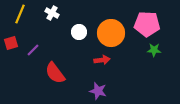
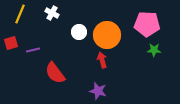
orange circle: moved 4 px left, 2 px down
purple line: rotated 32 degrees clockwise
red arrow: rotated 98 degrees counterclockwise
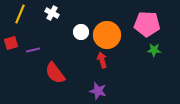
white circle: moved 2 px right
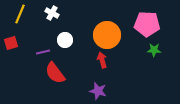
white circle: moved 16 px left, 8 px down
purple line: moved 10 px right, 2 px down
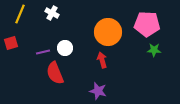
orange circle: moved 1 px right, 3 px up
white circle: moved 8 px down
red semicircle: rotated 15 degrees clockwise
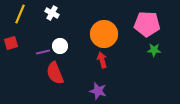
orange circle: moved 4 px left, 2 px down
white circle: moved 5 px left, 2 px up
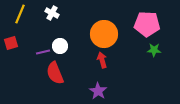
purple star: rotated 18 degrees clockwise
